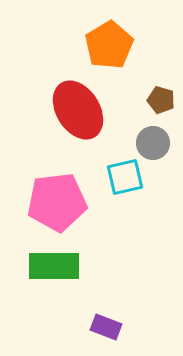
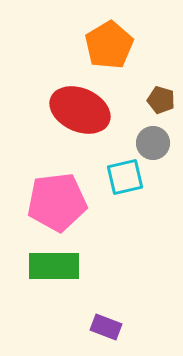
red ellipse: moved 2 px right; rotated 34 degrees counterclockwise
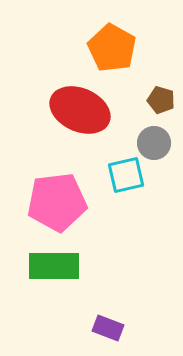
orange pentagon: moved 3 px right, 3 px down; rotated 12 degrees counterclockwise
gray circle: moved 1 px right
cyan square: moved 1 px right, 2 px up
purple rectangle: moved 2 px right, 1 px down
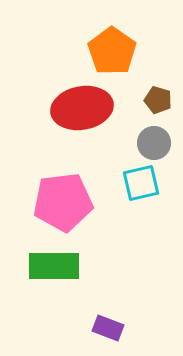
orange pentagon: moved 3 px down; rotated 6 degrees clockwise
brown pentagon: moved 3 px left
red ellipse: moved 2 px right, 2 px up; rotated 34 degrees counterclockwise
cyan square: moved 15 px right, 8 px down
pink pentagon: moved 6 px right
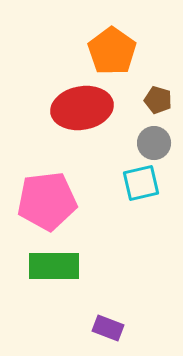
pink pentagon: moved 16 px left, 1 px up
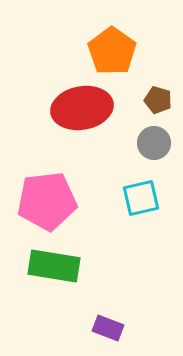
cyan square: moved 15 px down
green rectangle: rotated 9 degrees clockwise
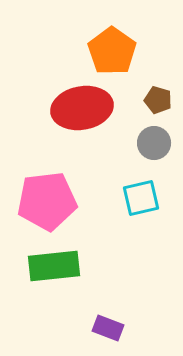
green rectangle: rotated 15 degrees counterclockwise
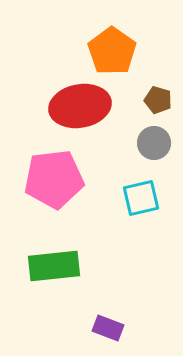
red ellipse: moved 2 px left, 2 px up
pink pentagon: moved 7 px right, 22 px up
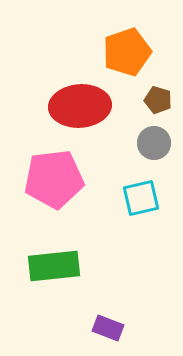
orange pentagon: moved 15 px right, 1 px down; rotated 18 degrees clockwise
red ellipse: rotated 6 degrees clockwise
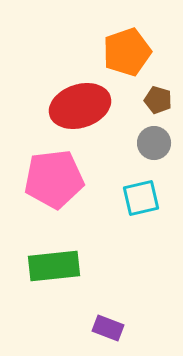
red ellipse: rotated 14 degrees counterclockwise
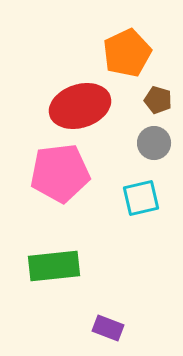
orange pentagon: moved 1 px down; rotated 6 degrees counterclockwise
pink pentagon: moved 6 px right, 6 px up
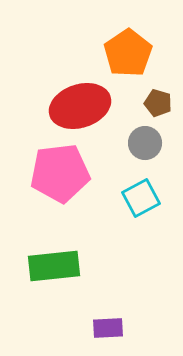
orange pentagon: moved 1 px right; rotated 9 degrees counterclockwise
brown pentagon: moved 3 px down
gray circle: moved 9 px left
cyan square: rotated 15 degrees counterclockwise
purple rectangle: rotated 24 degrees counterclockwise
